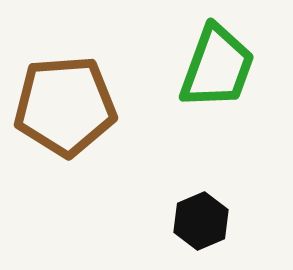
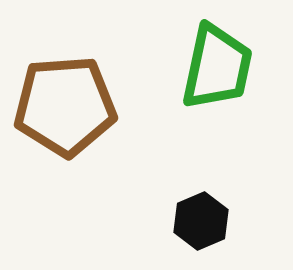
green trapezoid: rotated 8 degrees counterclockwise
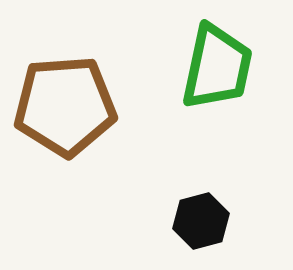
black hexagon: rotated 8 degrees clockwise
